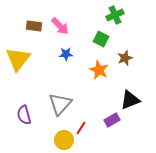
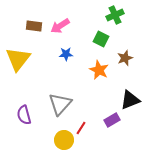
pink arrow: rotated 102 degrees clockwise
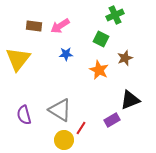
gray triangle: moved 6 px down; rotated 40 degrees counterclockwise
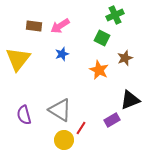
green square: moved 1 px right, 1 px up
blue star: moved 4 px left; rotated 16 degrees counterclockwise
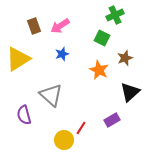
brown rectangle: rotated 63 degrees clockwise
yellow triangle: rotated 20 degrees clockwise
black triangle: moved 8 px up; rotated 20 degrees counterclockwise
gray triangle: moved 9 px left, 15 px up; rotated 10 degrees clockwise
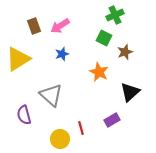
green square: moved 2 px right
brown star: moved 6 px up
orange star: moved 2 px down
red line: rotated 48 degrees counterclockwise
yellow circle: moved 4 px left, 1 px up
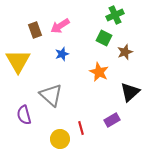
brown rectangle: moved 1 px right, 4 px down
yellow triangle: moved 2 px down; rotated 28 degrees counterclockwise
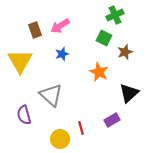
yellow triangle: moved 2 px right
black triangle: moved 1 px left, 1 px down
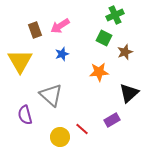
orange star: rotated 30 degrees counterclockwise
purple semicircle: moved 1 px right
red line: moved 1 px right, 1 px down; rotated 32 degrees counterclockwise
yellow circle: moved 2 px up
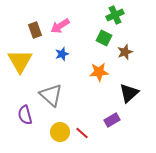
red line: moved 4 px down
yellow circle: moved 5 px up
